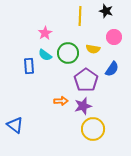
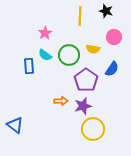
green circle: moved 1 px right, 2 px down
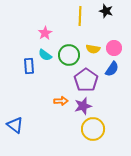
pink circle: moved 11 px down
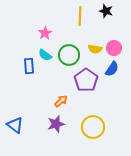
yellow semicircle: moved 2 px right
orange arrow: rotated 40 degrees counterclockwise
purple star: moved 27 px left, 18 px down
yellow circle: moved 2 px up
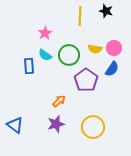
orange arrow: moved 2 px left
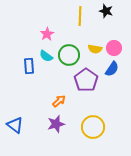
pink star: moved 2 px right, 1 px down
cyan semicircle: moved 1 px right, 1 px down
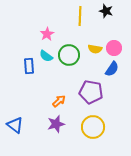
purple pentagon: moved 5 px right, 12 px down; rotated 25 degrees counterclockwise
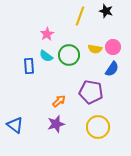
yellow line: rotated 18 degrees clockwise
pink circle: moved 1 px left, 1 px up
yellow circle: moved 5 px right
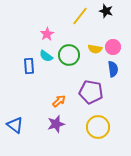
yellow line: rotated 18 degrees clockwise
blue semicircle: moved 1 px right; rotated 42 degrees counterclockwise
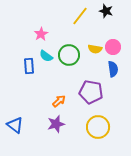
pink star: moved 6 px left
